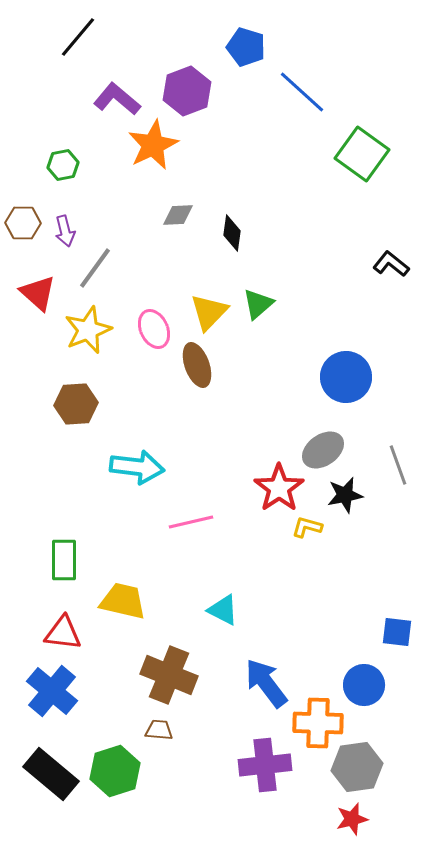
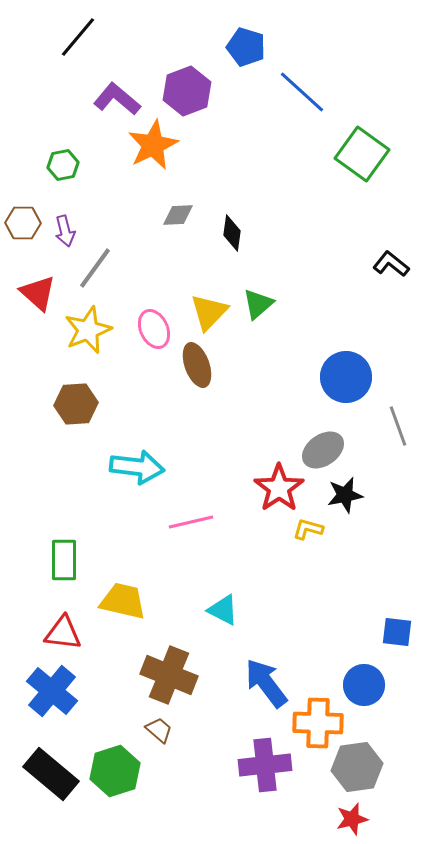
gray line at (398, 465): moved 39 px up
yellow L-shape at (307, 527): moved 1 px right, 2 px down
brown trapezoid at (159, 730): rotated 36 degrees clockwise
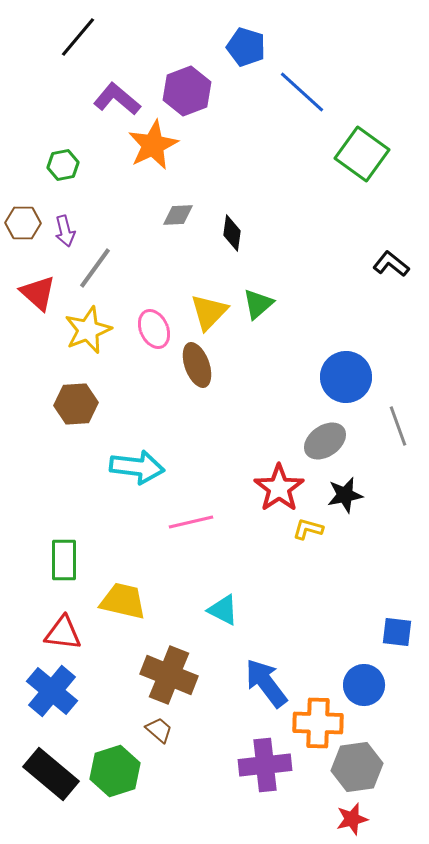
gray ellipse at (323, 450): moved 2 px right, 9 px up
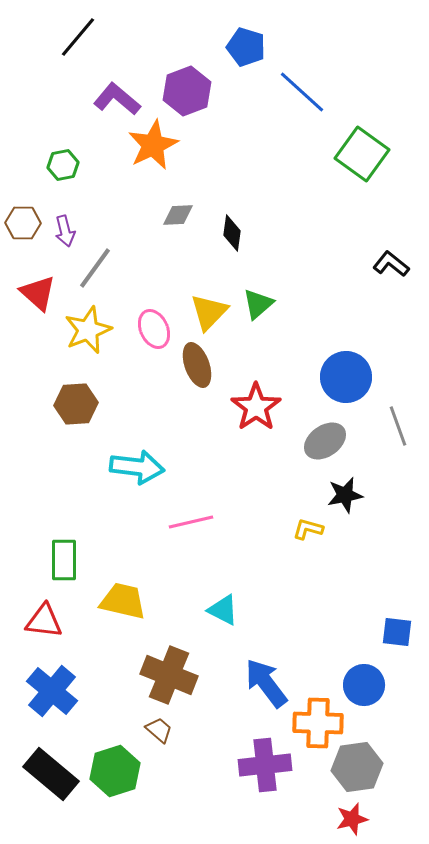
red star at (279, 488): moved 23 px left, 81 px up
red triangle at (63, 633): moved 19 px left, 12 px up
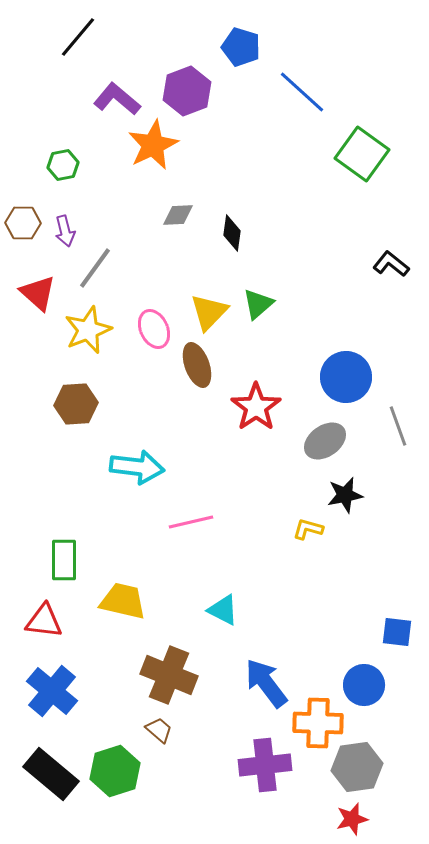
blue pentagon at (246, 47): moved 5 px left
